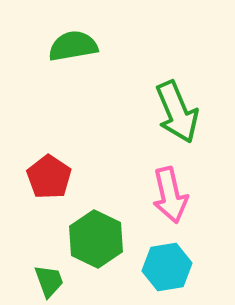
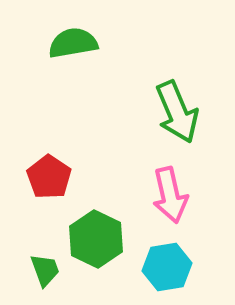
green semicircle: moved 3 px up
green trapezoid: moved 4 px left, 11 px up
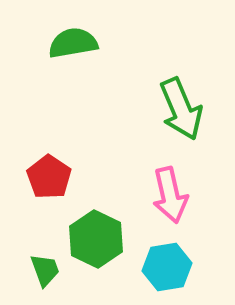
green arrow: moved 4 px right, 3 px up
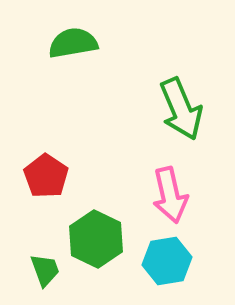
red pentagon: moved 3 px left, 1 px up
cyan hexagon: moved 6 px up
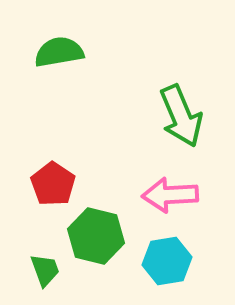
green semicircle: moved 14 px left, 9 px down
green arrow: moved 7 px down
red pentagon: moved 7 px right, 8 px down
pink arrow: rotated 100 degrees clockwise
green hexagon: moved 3 px up; rotated 12 degrees counterclockwise
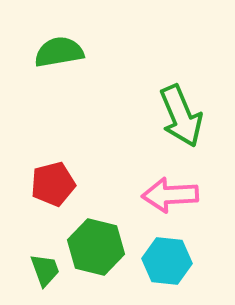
red pentagon: rotated 24 degrees clockwise
green hexagon: moved 11 px down
cyan hexagon: rotated 15 degrees clockwise
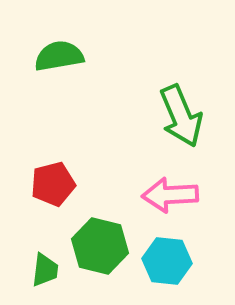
green semicircle: moved 4 px down
green hexagon: moved 4 px right, 1 px up
green trapezoid: rotated 27 degrees clockwise
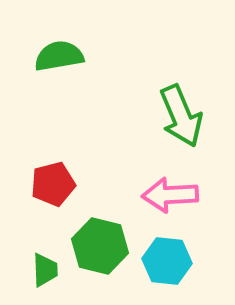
green trapezoid: rotated 9 degrees counterclockwise
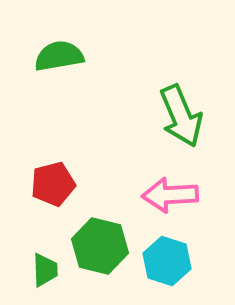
cyan hexagon: rotated 12 degrees clockwise
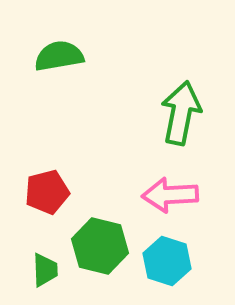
green arrow: moved 3 px up; rotated 146 degrees counterclockwise
red pentagon: moved 6 px left, 8 px down
